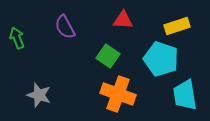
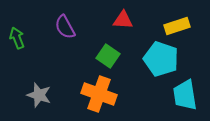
orange cross: moved 19 px left
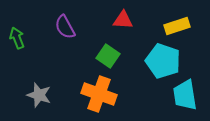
cyan pentagon: moved 2 px right, 2 px down
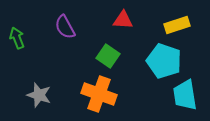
yellow rectangle: moved 1 px up
cyan pentagon: moved 1 px right
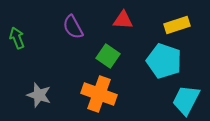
purple semicircle: moved 8 px right
cyan trapezoid: moved 1 px right, 5 px down; rotated 36 degrees clockwise
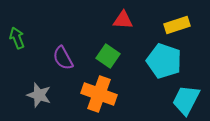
purple semicircle: moved 10 px left, 31 px down
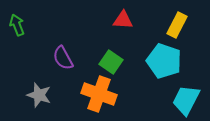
yellow rectangle: rotated 45 degrees counterclockwise
green arrow: moved 13 px up
green square: moved 3 px right, 6 px down
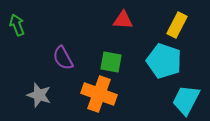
green square: rotated 25 degrees counterclockwise
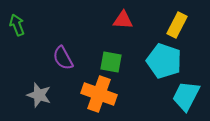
cyan trapezoid: moved 4 px up
